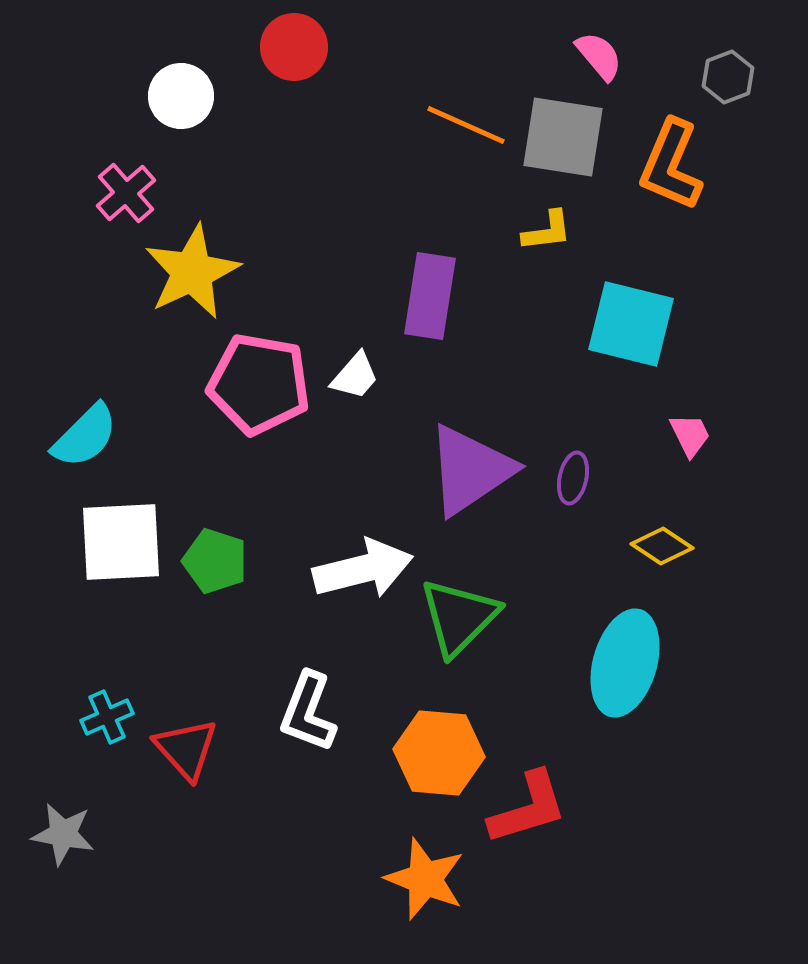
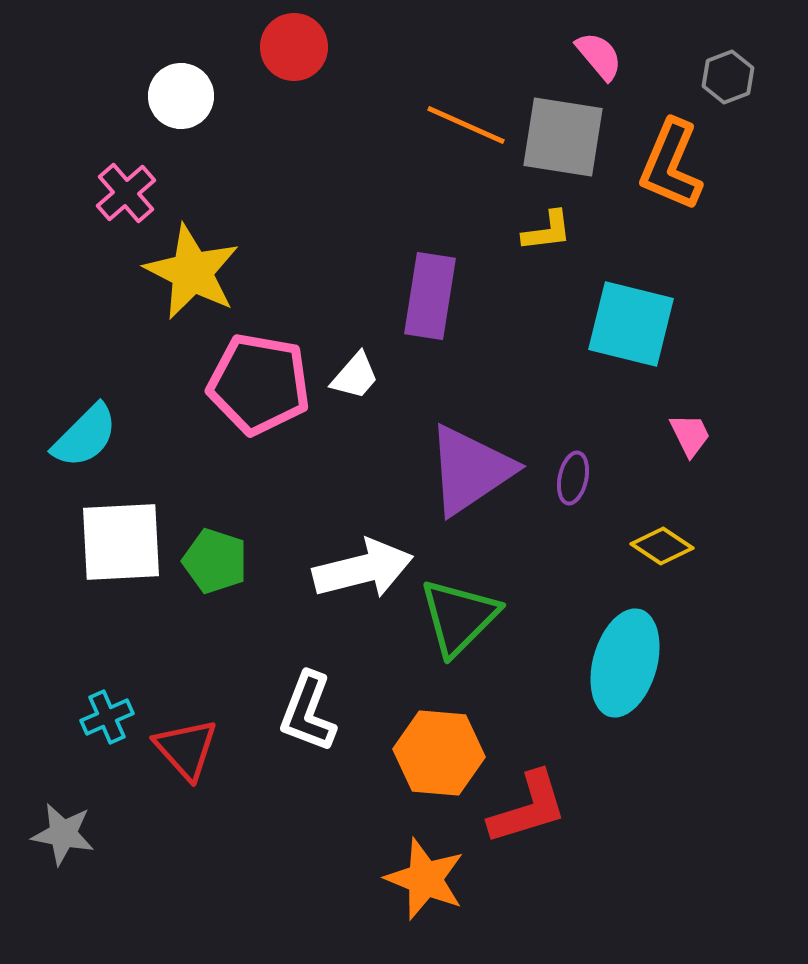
yellow star: rotated 20 degrees counterclockwise
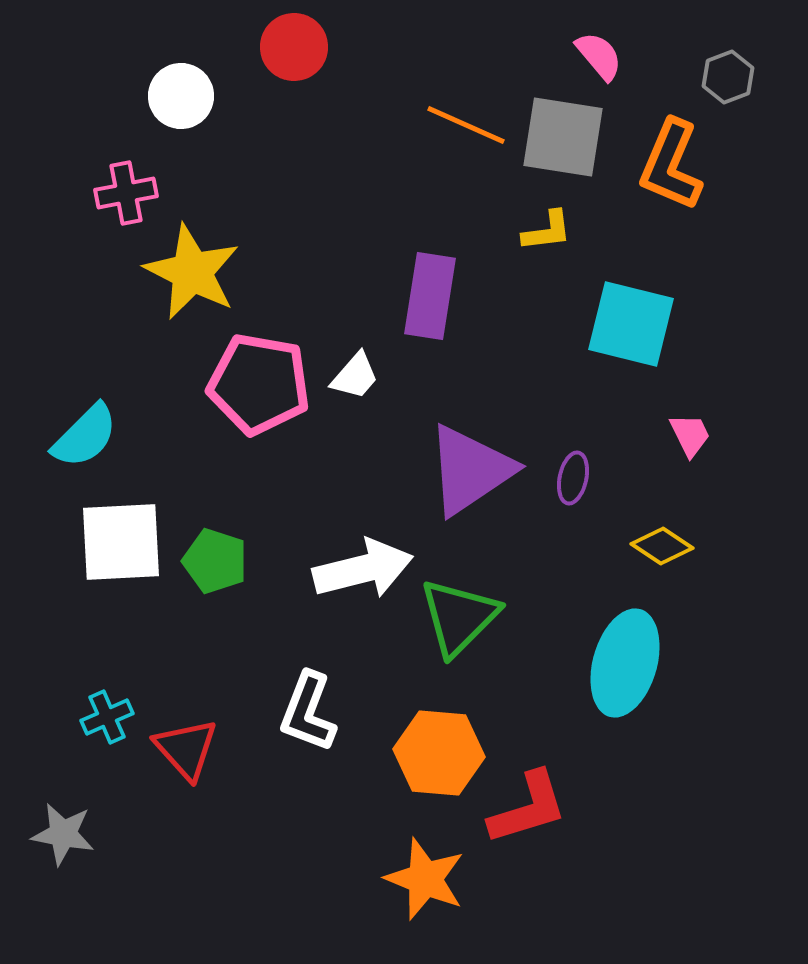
pink cross: rotated 30 degrees clockwise
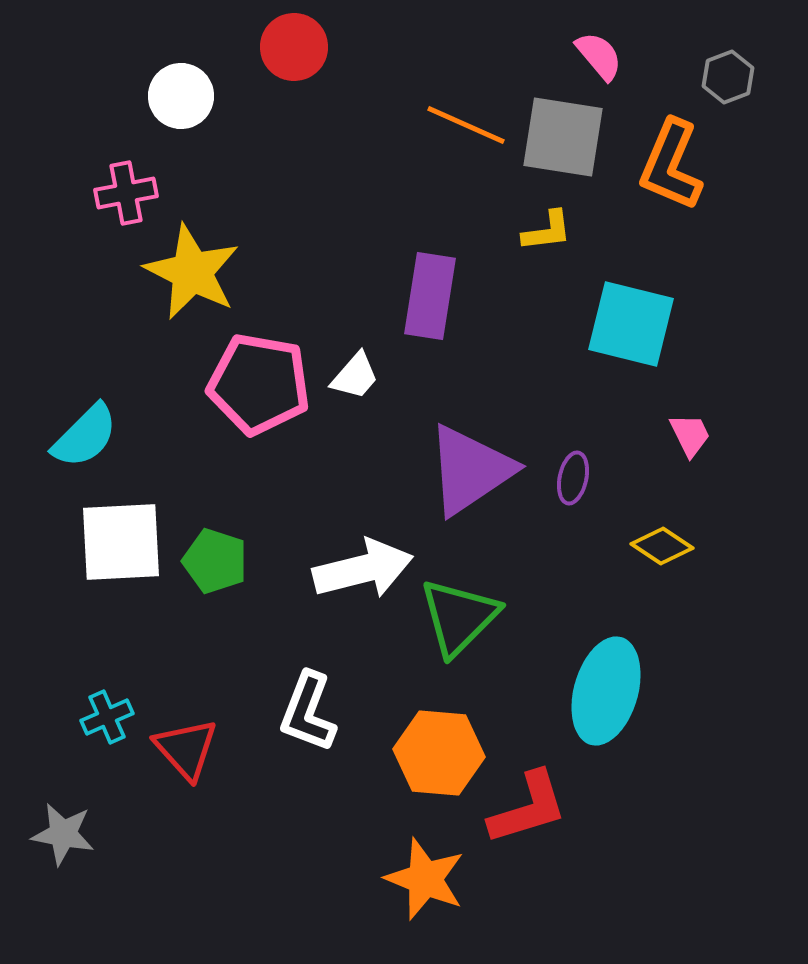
cyan ellipse: moved 19 px left, 28 px down
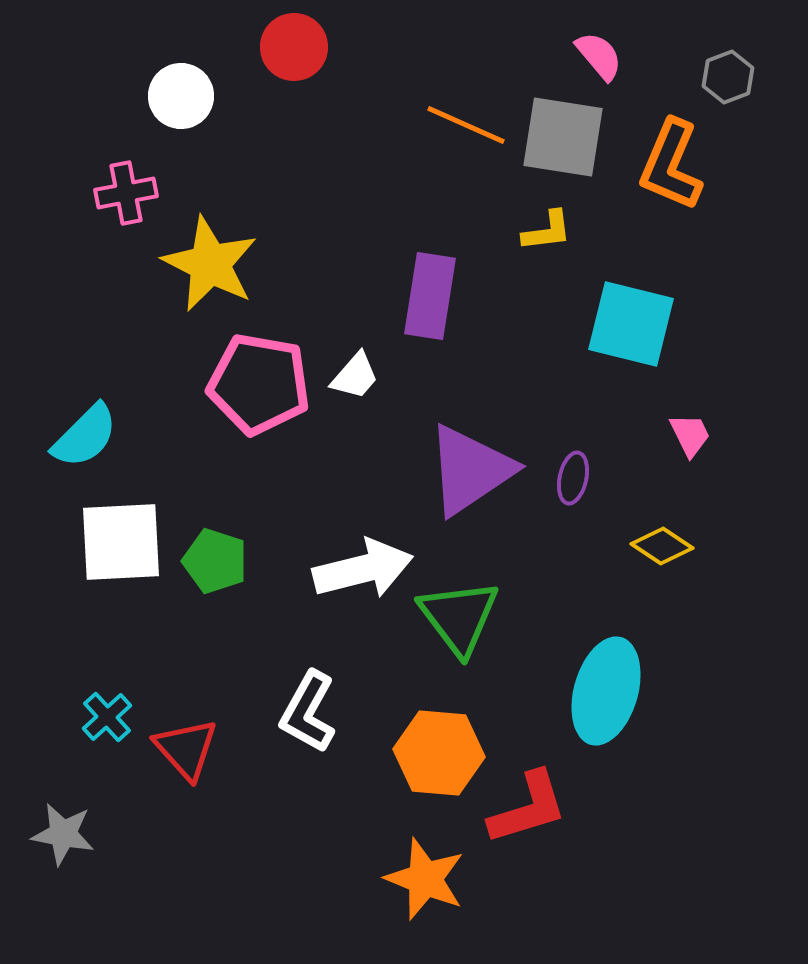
yellow star: moved 18 px right, 8 px up
green triangle: rotated 22 degrees counterclockwise
white L-shape: rotated 8 degrees clockwise
cyan cross: rotated 18 degrees counterclockwise
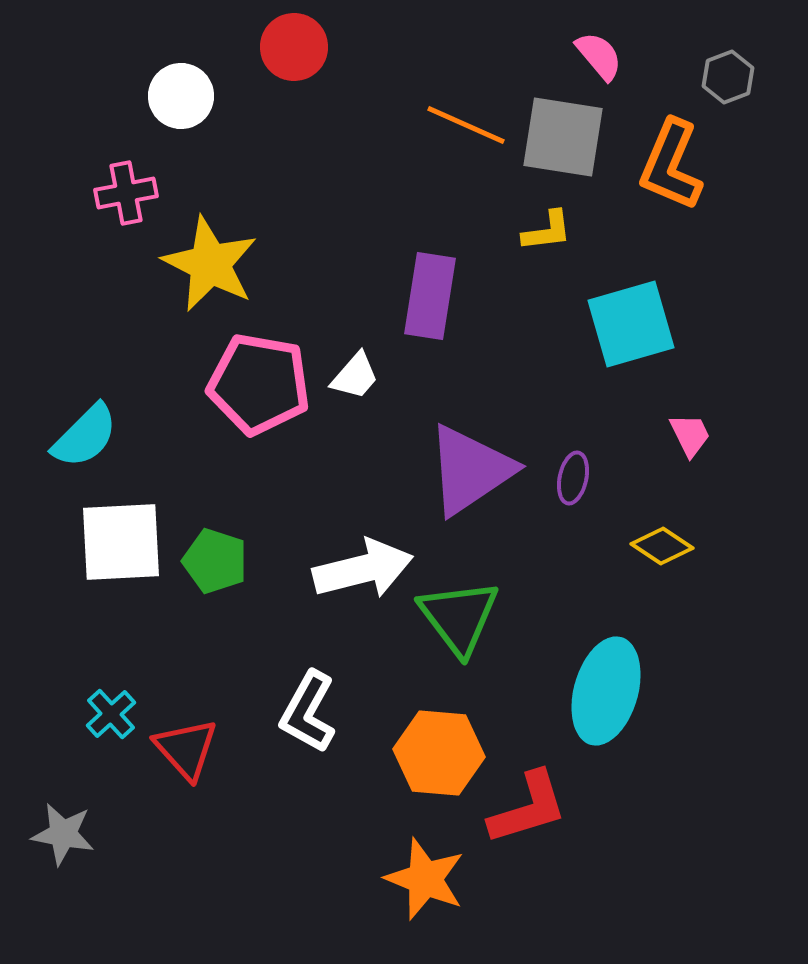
cyan square: rotated 30 degrees counterclockwise
cyan cross: moved 4 px right, 3 px up
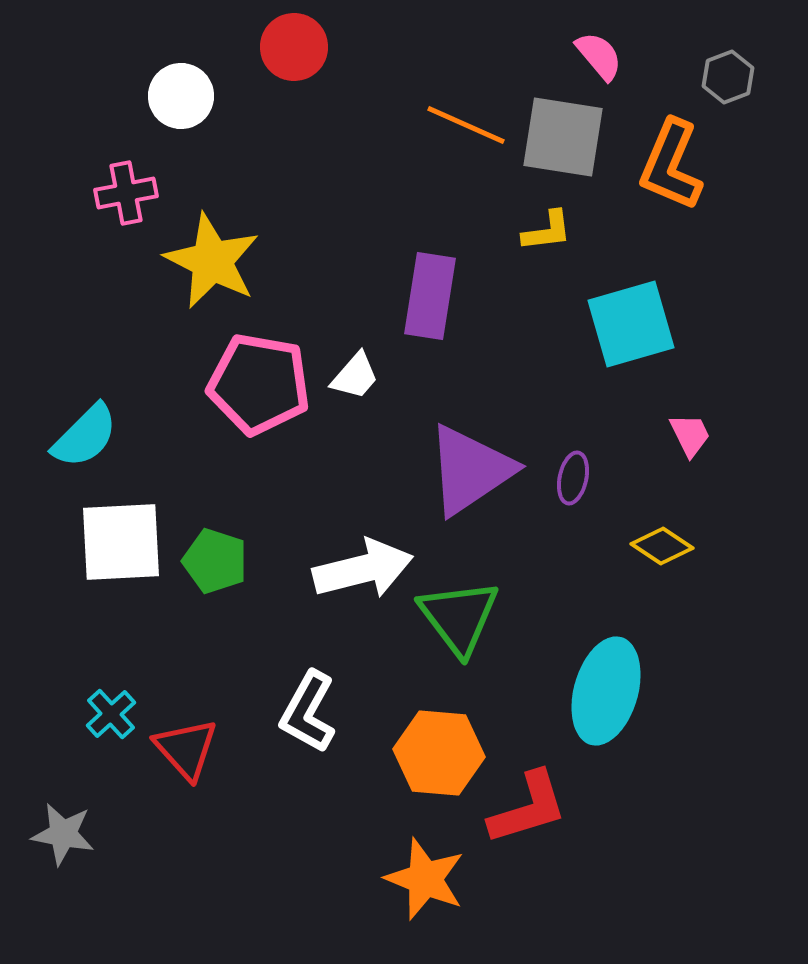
yellow star: moved 2 px right, 3 px up
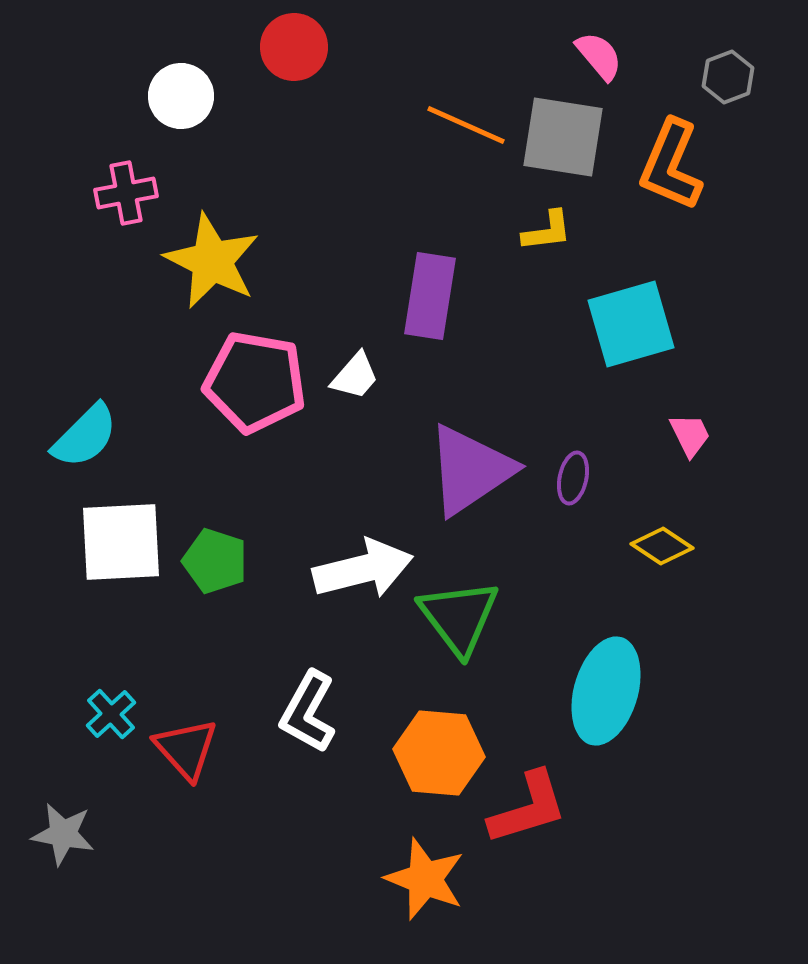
pink pentagon: moved 4 px left, 2 px up
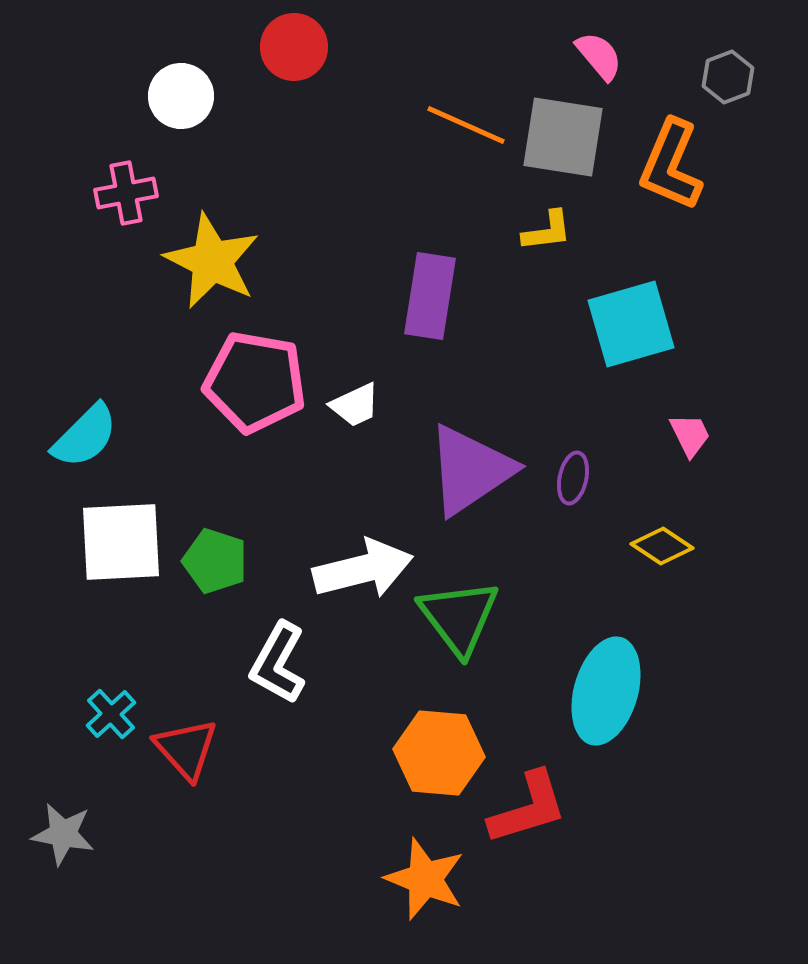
white trapezoid: moved 29 px down; rotated 24 degrees clockwise
white L-shape: moved 30 px left, 49 px up
